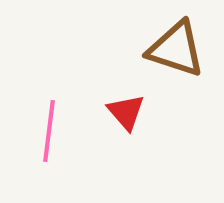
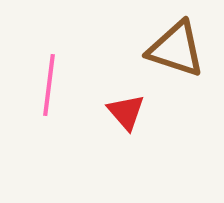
pink line: moved 46 px up
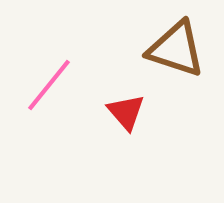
pink line: rotated 32 degrees clockwise
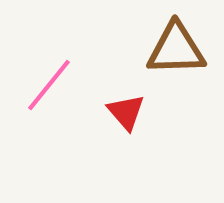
brown triangle: rotated 20 degrees counterclockwise
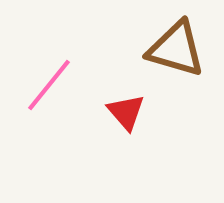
brown triangle: rotated 18 degrees clockwise
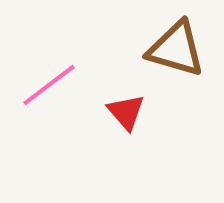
pink line: rotated 14 degrees clockwise
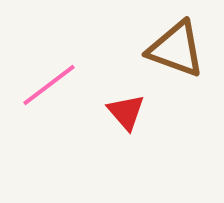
brown triangle: rotated 4 degrees clockwise
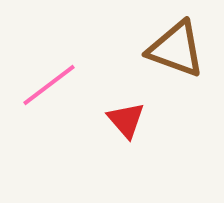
red triangle: moved 8 px down
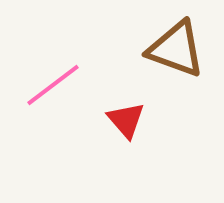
pink line: moved 4 px right
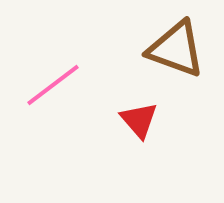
red triangle: moved 13 px right
